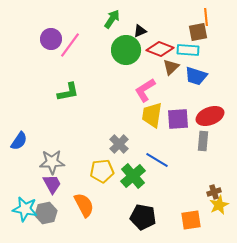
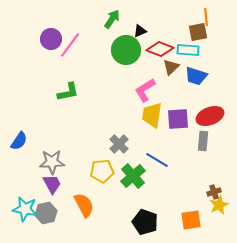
black pentagon: moved 2 px right, 5 px down; rotated 10 degrees clockwise
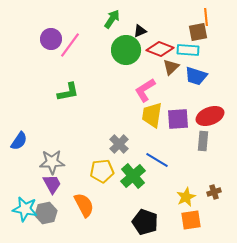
yellow star: moved 33 px left, 8 px up
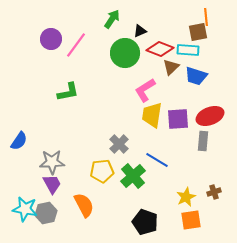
pink line: moved 6 px right
green circle: moved 1 px left, 3 px down
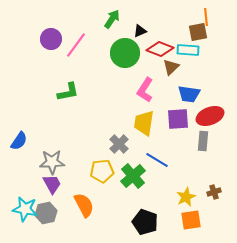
blue trapezoid: moved 7 px left, 18 px down; rotated 10 degrees counterclockwise
pink L-shape: rotated 25 degrees counterclockwise
yellow trapezoid: moved 8 px left, 8 px down
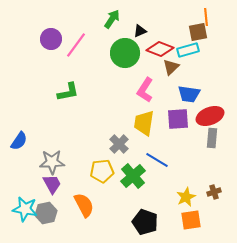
cyan rectangle: rotated 20 degrees counterclockwise
gray rectangle: moved 9 px right, 3 px up
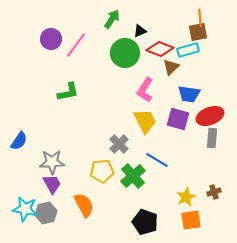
orange line: moved 6 px left, 1 px down
purple square: rotated 20 degrees clockwise
yellow trapezoid: moved 1 px right, 2 px up; rotated 144 degrees clockwise
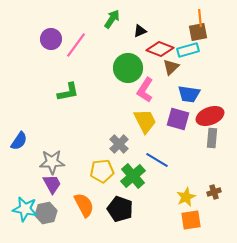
green circle: moved 3 px right, 15 px down
black pentagon: moved 25 px left, 13 px up
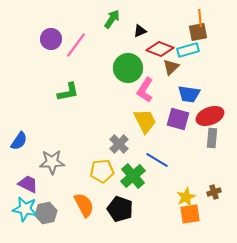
purple trapezoid: moved 24 px left; rotated 35 degrees counterclockwise
orange square: moved 1 px left, 6 px up
